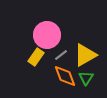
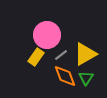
yellow triangle: moved 1 px up
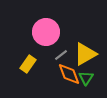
pink circle: moved 1 px left, 3 px up
yellow rectangle: moved 8 px left, 7 px down
orange diamond: moved 4 px right, 2 px up
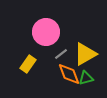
gray line: moved 1 px up
green triangle: rotated 42 degrees clockwise
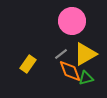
pink circle: moved 26 px right, 11 px up
orange diamond: moved 1 px right, 3 px up
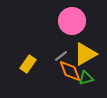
gray line: moved 2 px down
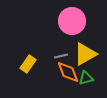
gray line: rotated 24 degrees clockwise
orange diamond: moved 2 px left, 1 px down
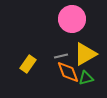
pink circle: moved 2 px up
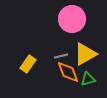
green triangle: moved 2 px right, 1 px down
